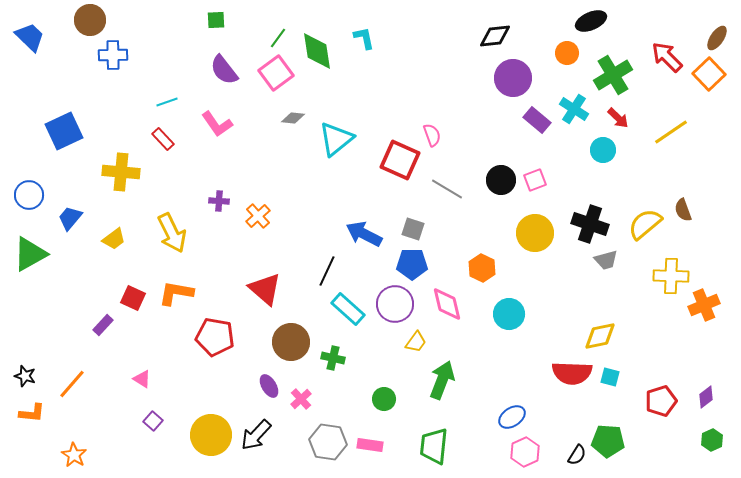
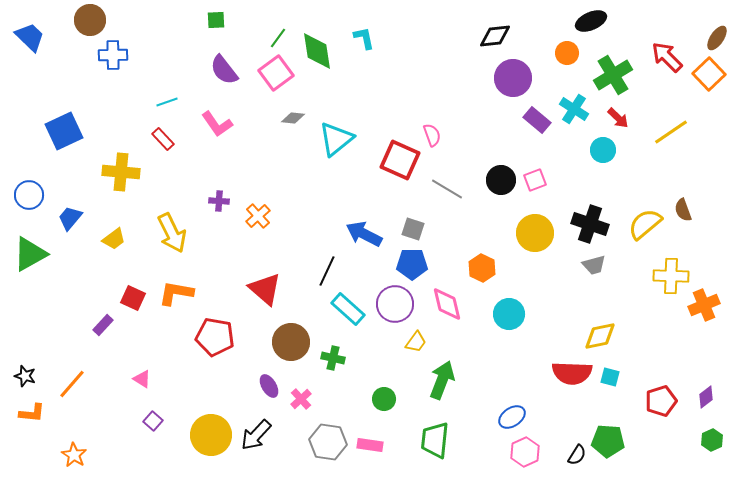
gray trapezoid at (606, 260): moved 12 px left, 5 px down
green trapezoid at (434, 446): moved 1 px right, 6 px up
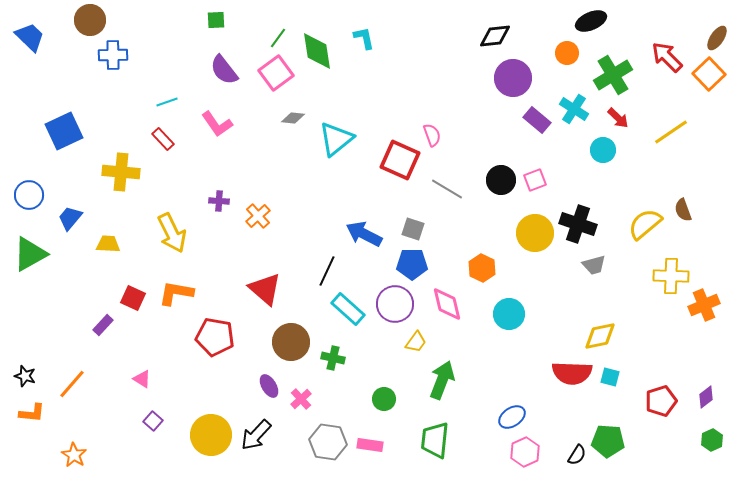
black cross at (590, 224): moved 12 px left
yellow trapezoid at (114, 239): moved 6 px left, 5 px down; rotated 140 degrees counterclockwise
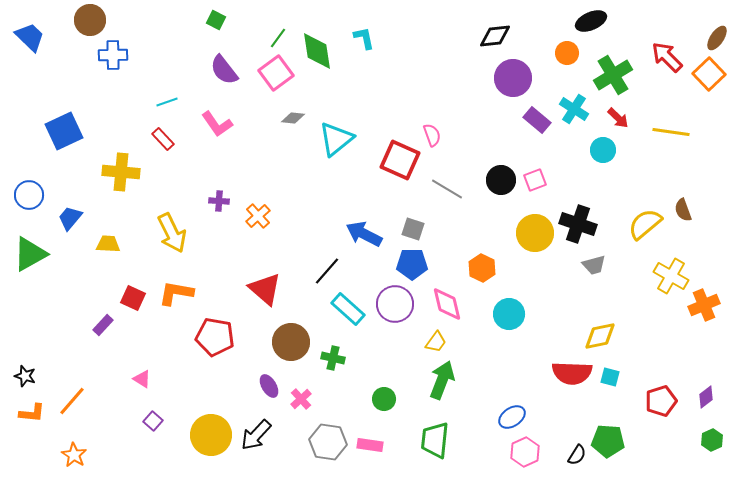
green square at (216, 20): rotated 30 degrees clockwise
yellow line at (671, 132): rotated 42 degrees clockwise
black line at (327, 271): rotated 16 degrees clockwise
yellow cross at (671, 276): rotated 28 degrees clockwise
yellow trapezoid at (416, 342): moved 20 px right
orange line at (72, 384): moved 17 px down
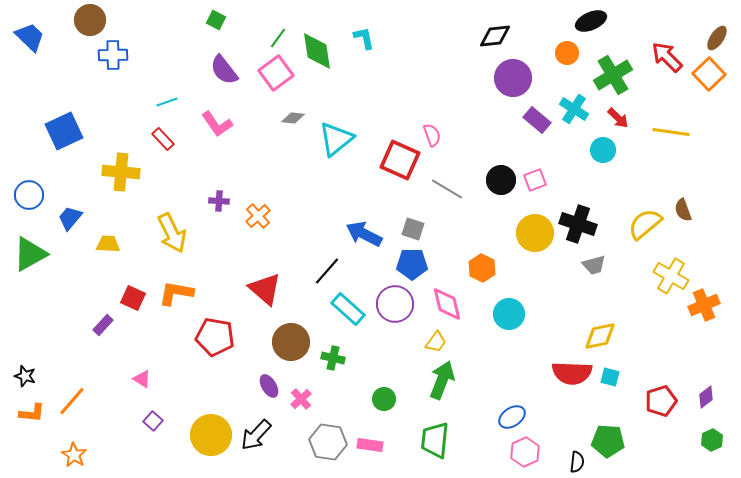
black semicircle at (577, 455): moved 7 px down; rotated 25 degrees counterclockwise
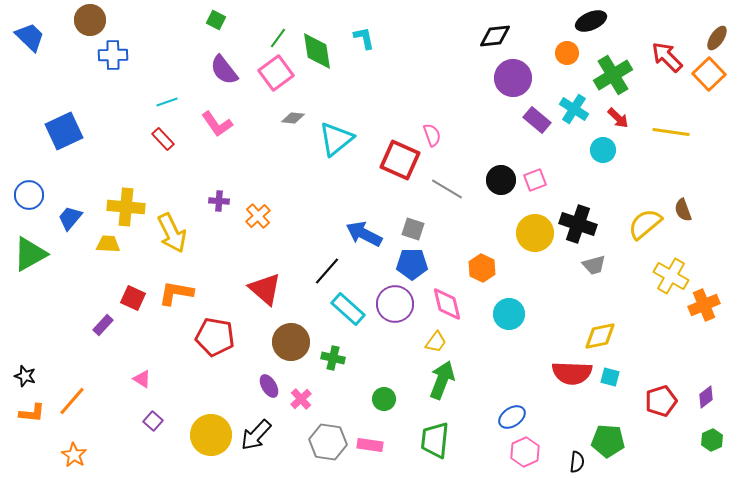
yellow cross at (121, 172): moved 5 px right, 35 px down
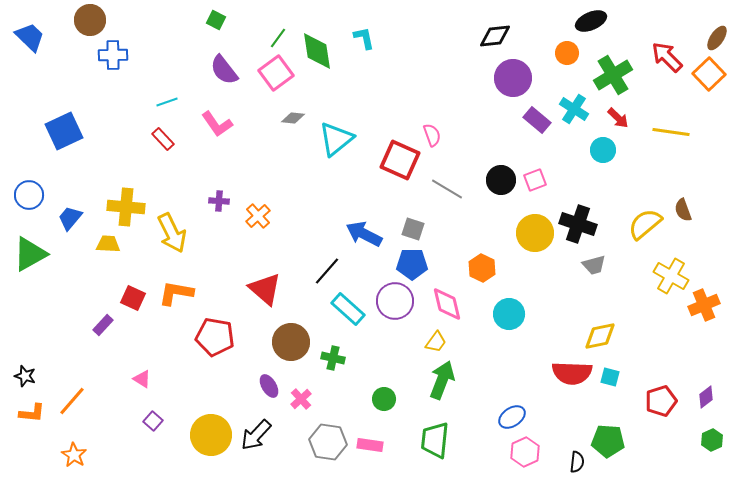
purple circle at (395, 304): moved 3 px up
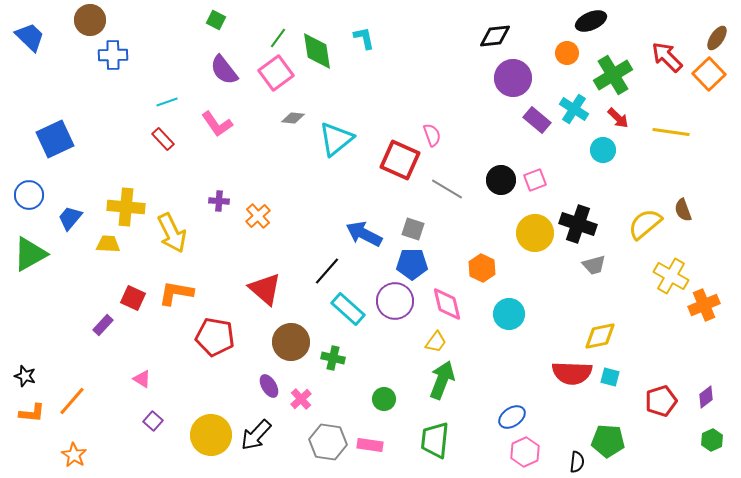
blue square at (64, 131): moved 9 px left, 8 px down
